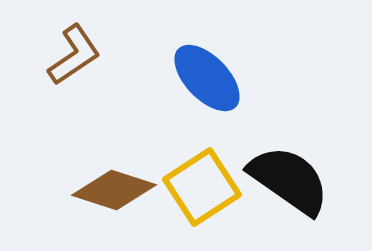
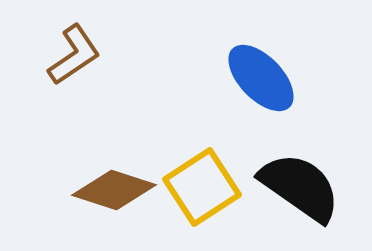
blue ellipse: moved 54 px right
black semicircle: moved 11 px right, 7 px down
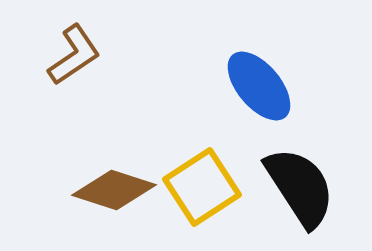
blue ellipse: moved 2 px left, 8 px down; rotated 4 degrees clockwise
black semicircle: rotated 22 degrees clockwise
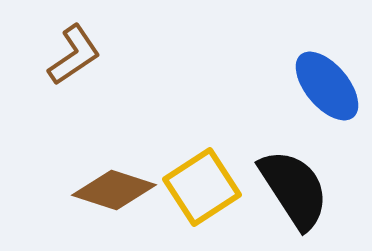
blue ellipse: moved 68 px right
black semicircle: moved 6 px left, 2 px down
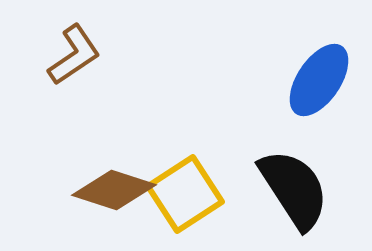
blue ellipse: moved 8 px left, 6 px up; rotated 74 degrees clockwise
yellow square: moved 17 px left, 7 px down
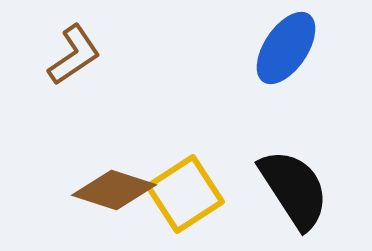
blue ellipse: moved 33 px left, 32 px up
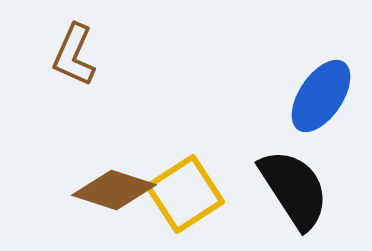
blue ellipse: moved 35 px right, 48 px down
brown L-shape: rotated 148 degrees clockwise
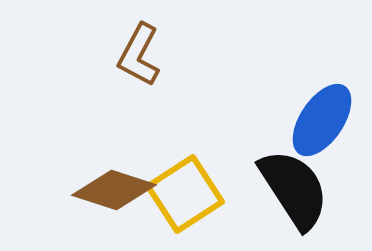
brown L-shape: moved 65 px right; rotated 4 degrees clockwise
blue ellipse: moved 1 px right, 24 px down
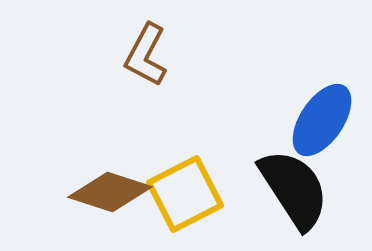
brown L-shape: moved 7 px right
brown diamond: moved 4 px left, 2 px down
yellow square: rotated 6 degrees clockwise
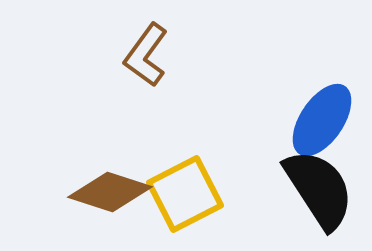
brown L-shape: rotated 8 degrees clockwise
black semicircle: moved 25 px right
